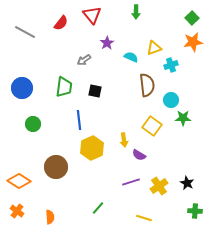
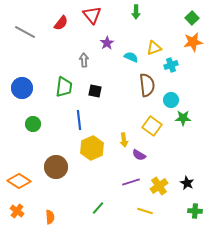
gray arrow: rotated 120 degrees clockwise
yellow line: moved 1 px right, 7 px up
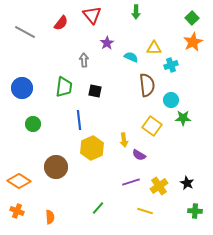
orange star: rotated 18 degrees counterclockwise
yellow triangle: rotated 21 degrees clockwise
orange cross: rotated 16 degrees counterclockwise
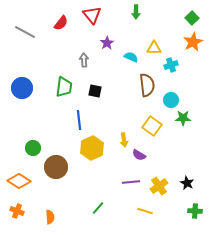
green circle: moved 24 px down
purple line: rotated 12 degrees clockwise
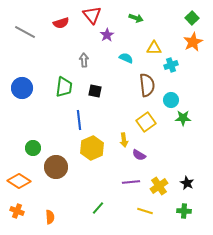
green arrow: moved 6 px down; rotated 72 degrees counterclockwise
red semicircle: rotated 35 degrees clockwise
purple star: moved 8 px up
cyan semicircle: moved 5 px left, 1 px down
yellow square: moved 6 px left, 4 px up; rotated 18 degrees clockwise
green cross: moved 11 px left
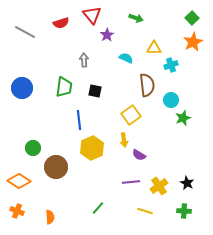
green star: rotated 21 degrees counterclockwise
yellow square: moved 15 px left, 7 px up
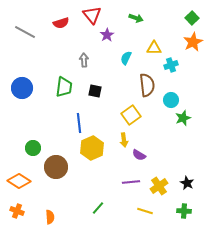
cyan semicircle: rotated 88 degrees counterclockwise
blue line: moved 3 px down
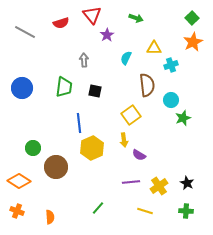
green cross: moved 2 px right
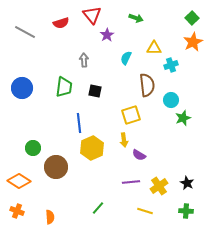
yellow square: rotated 18 degrees clockwise
